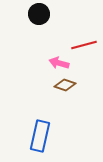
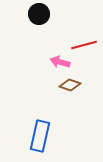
pink arrow: moved 1 px right, 1 px up
brown diamond: moved 5 px right
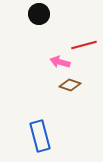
blue rectangle: rotated 28 degrees counterclockwise
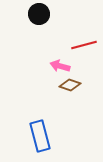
pink arrow: moved 4 px down
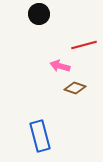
brown diamond: moved 5 px right, 3 px down
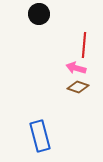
red line: rotated 70 degrees counterclockwise
pink arrow: moved 16 px right, 2 px down
brown diamond: moved 3 px right, 1 px up
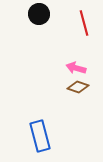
red line: moved 22 px up; rotated 20 degrees counterclockwise
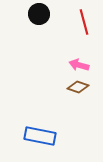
red line: moved 1 px up
pink arrow: moved 3 px right, 3 px up
blue rectangle: rotated 64 degrees counterclockwise
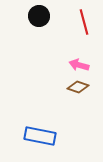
black circle: moved 2 px down
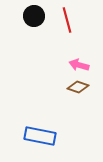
black circle: moved 5 px left
red line: moved 17 px left, 2 px up
